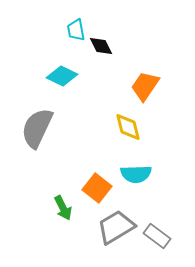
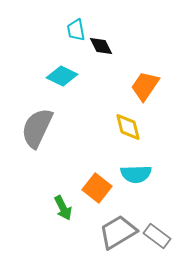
gray trapezoid: moved 2 px right, 5 px down
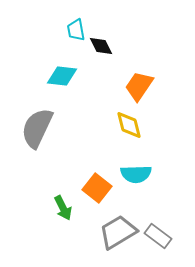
cyan diamond: rotated 20 degrees counterclockwise
orange trapezoid: moved 6 px left
yellow diamond: moved 1 px right, 2 px up
gray rectangle: moved 1 px right
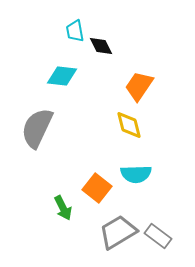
cyan trapezoid: moved 1 px left, 1 px down
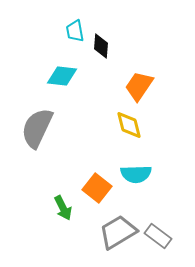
black diamond: rotated 30 degrees clockwise
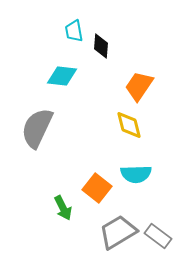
cyan trapezoid: moved 1 px left
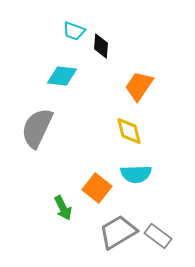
cyan trapezoid: rotated 60 degrees counterclockwise
yellow diamond: moved 6 px down
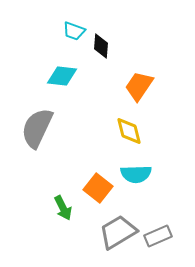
orange square: moved 1 px right
gray rectangle: rotated 60 degrees counterclockwise
